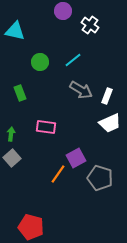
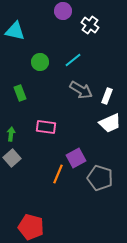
orange line: rotated 12 degrees counterclockwise
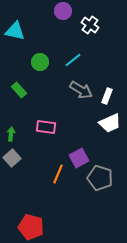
green rectangle: moved 1 px left, 3 px up; rotated 21 degrees counterclockwise
purple square: moved 3 px right
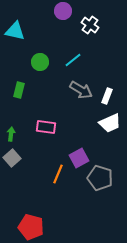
green rectangle: rotated 56 degrees clockwise
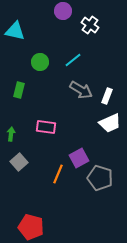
gray square: moved 7 px right, 4 px down
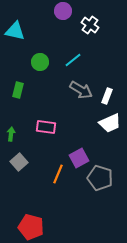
green rectangle: moved 1 px left
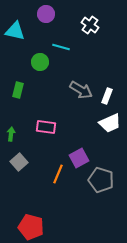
purple circle: moved 17 px left, 3 px down
cyan line: moved 12 px left, 13 px up; rotated 54 degrees clockwise
gray pentagon: moved 1 px right, 2 px down
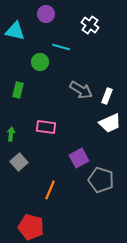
orange line: moved 8 px left, 16 px down
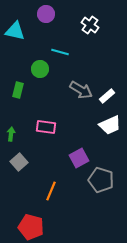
cyan line: moved 1 px left, 5 px down
green circle: moved 7 px down
white rectangle: rotated 28 degrees clockwise
white trapezoid: moved 2 px down
orange line: moved 1 px right, 1 px down
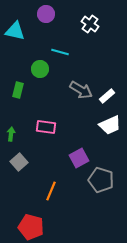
white cross: moved 1 px up
